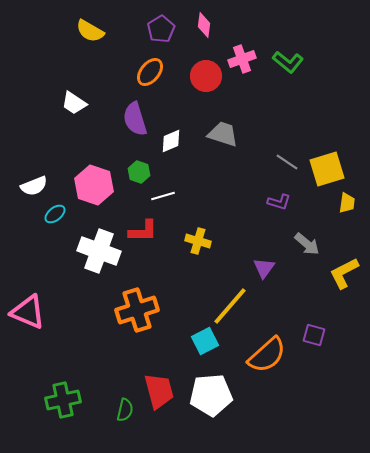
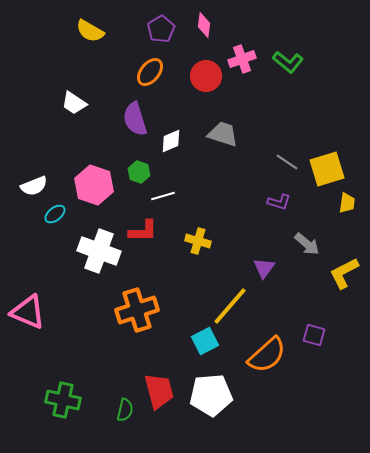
green cross: rotated 24 degrees clockwise
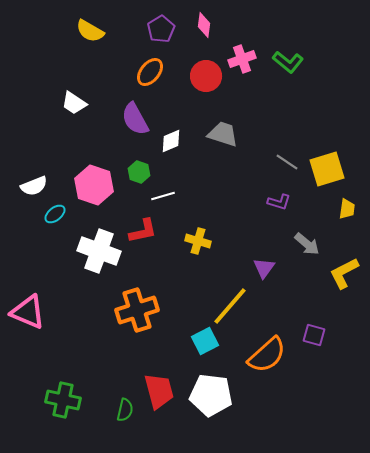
purple semicircle: rotated 12 degrees counterclockwise
yellow trapezoid: moved 6 px down
red L-shape: rotated 12 degrees counterclockwise
white pentagon: rotated 12 degrees clockwise
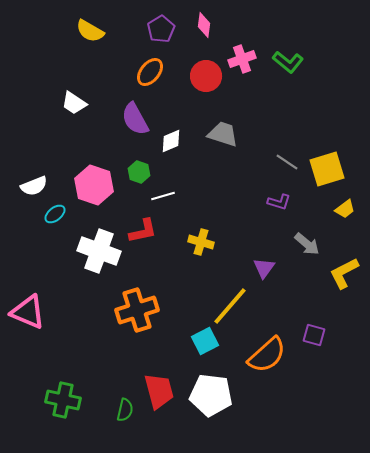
yellow trapezoid: moved 2 px left; rotated 45 degrees clockwise
yellow cross: moved 3 px right, 1 px down
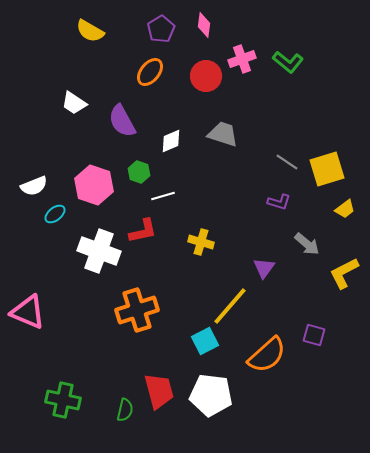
purple semicircle: moved 13 px left, 2 px down
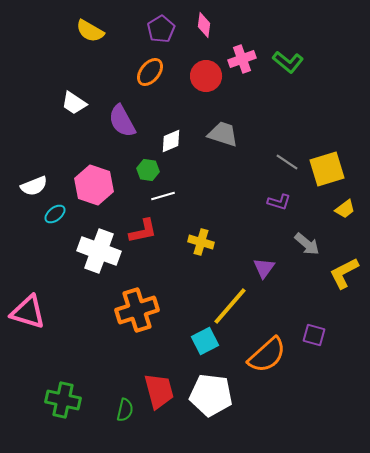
green hexagon: moved 9 px right, 2 px up; rotated 10 degrees counterclockwise
pink triangle: rotated 6 degrees counterclockwise
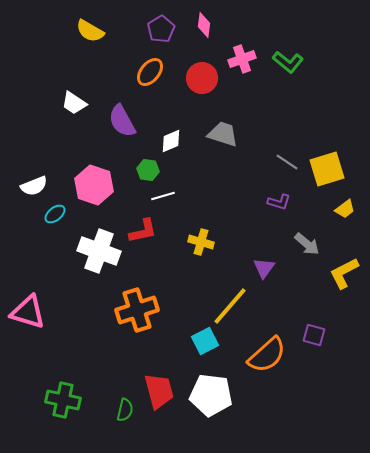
red circle: moved 4 px left, 2 px down
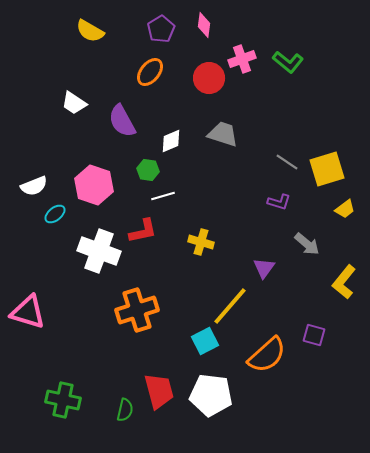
red circle: moved 7 px right
yellow L-shape: moved 9 px down; rotated 24 degrees counterclockwise
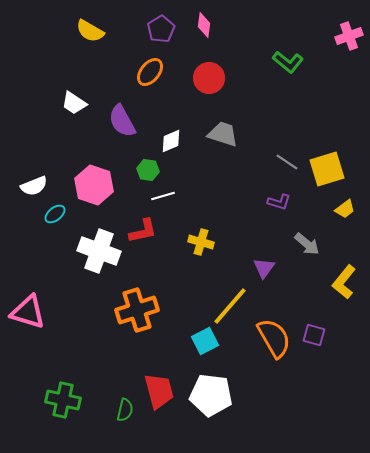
pink cross: moved 107 px right, 23 px up
orange semicircle: moved 7 px right, 17 px up; rotated 78 degrees counterclockwise
